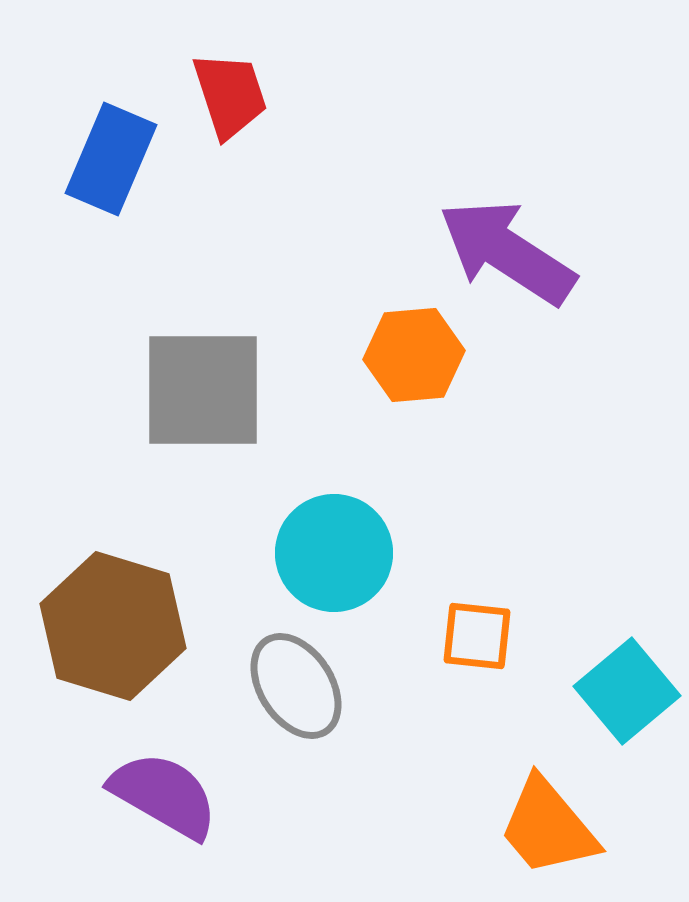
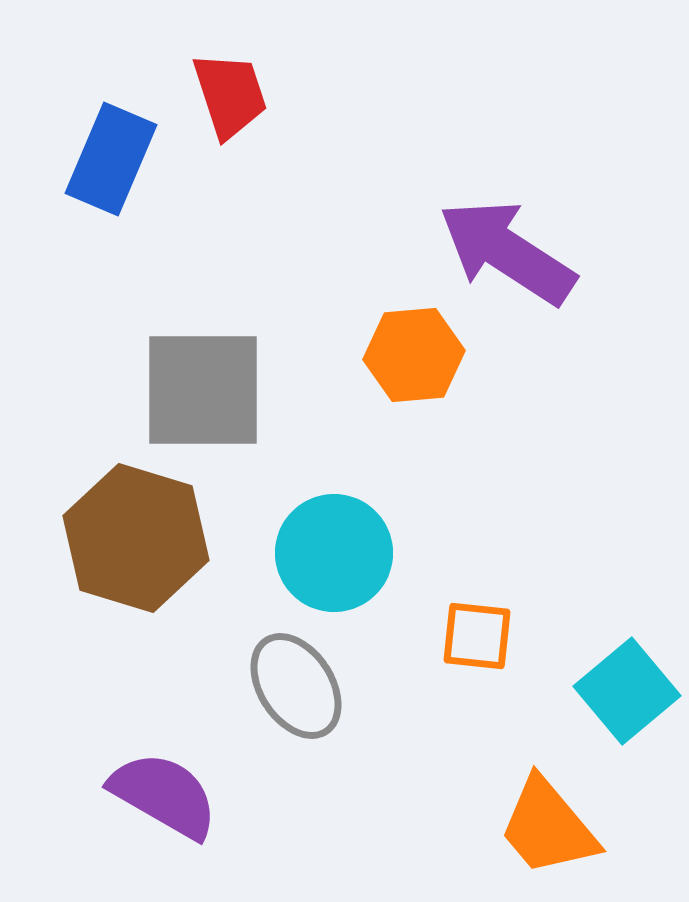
brown hexagon: moved 23 px right, 88 px up
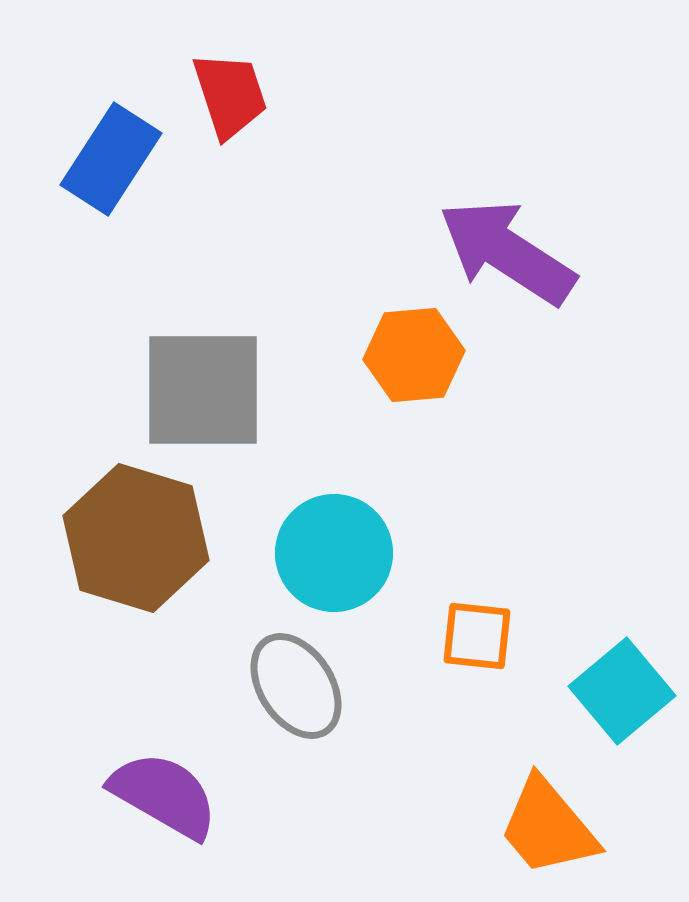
blue rectangle: rotated 10 degrees clockwise
cyan square: moved 5 px left
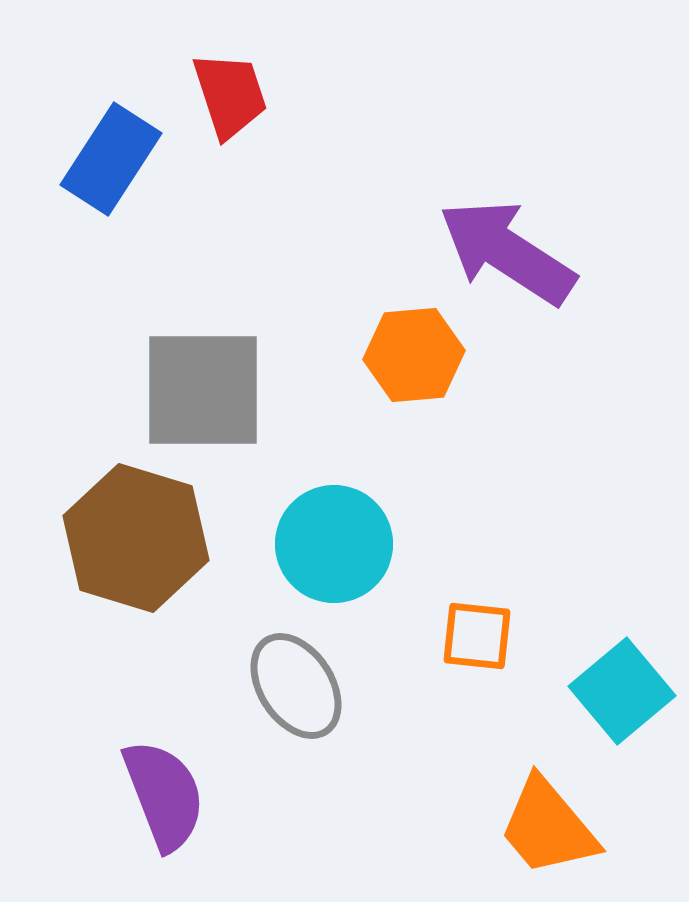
cyan circle: moved 9 px up
purple semicircle: rotated 39 degrees clockwise
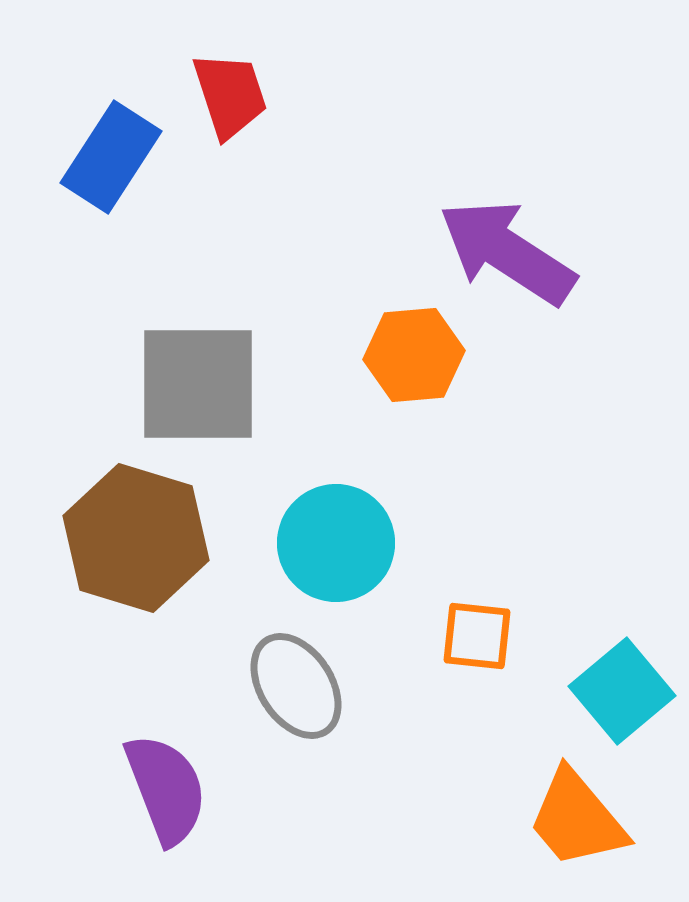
blue rectangle: moved 2 px up
gray square: moved 5 px left, 6 px up
cyan circle: moved 2 px right, 1 px up
purple semicircle: moved 2 px right, 6 px up
orange trapezoid: moved 29 px right, 8 px up
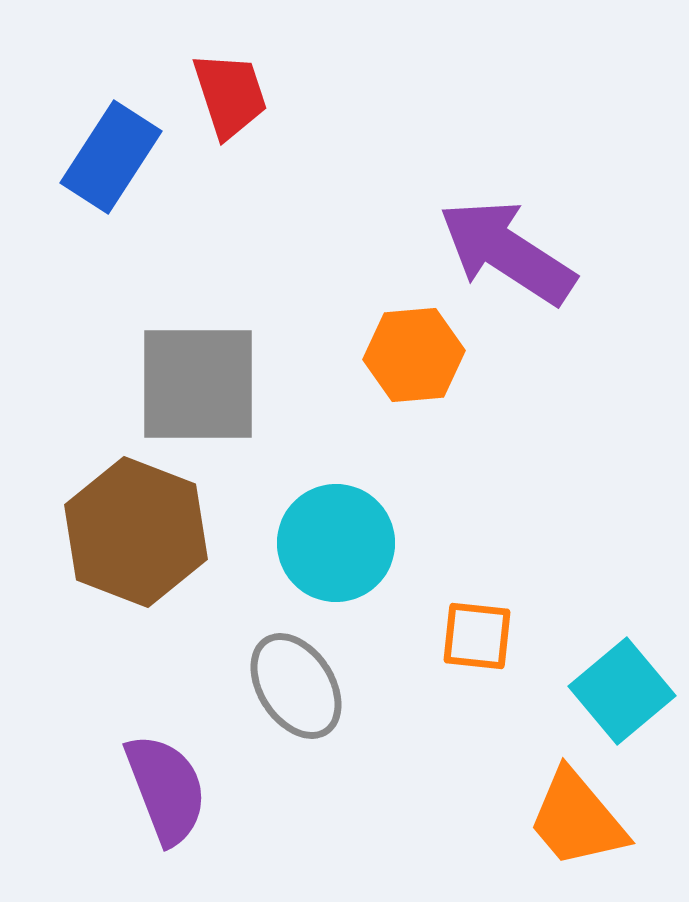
brown hexagon: moved 6 px up; rotated 4 degrees clockwise
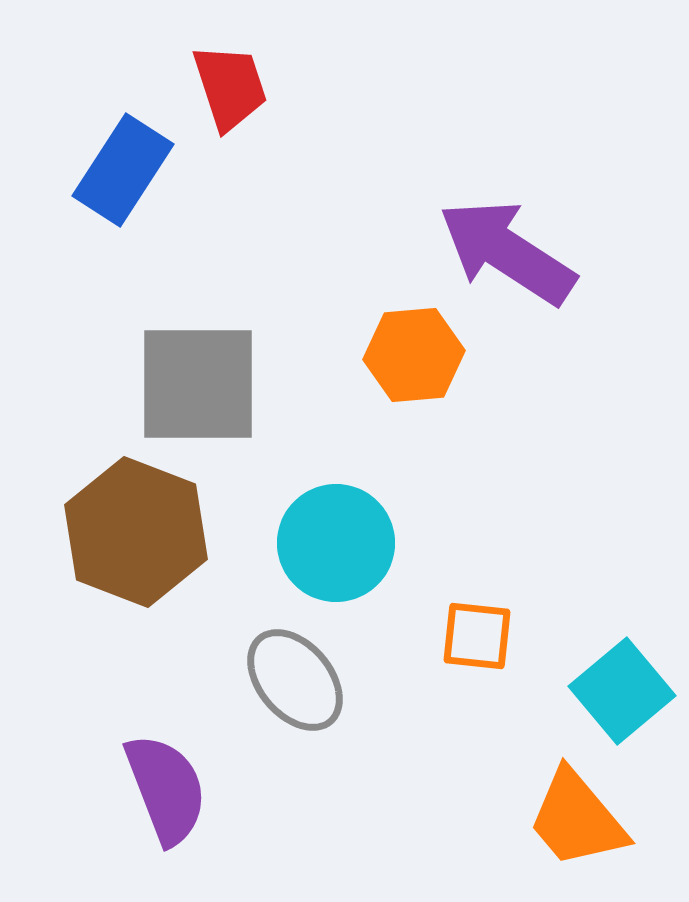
red trapezoid: moved 8 px up
blue rectangle: moved 12 px right, 13 px down
gray ellipse: moved 1 px left, 6 px up; rotated 7 degrees counterclockwise
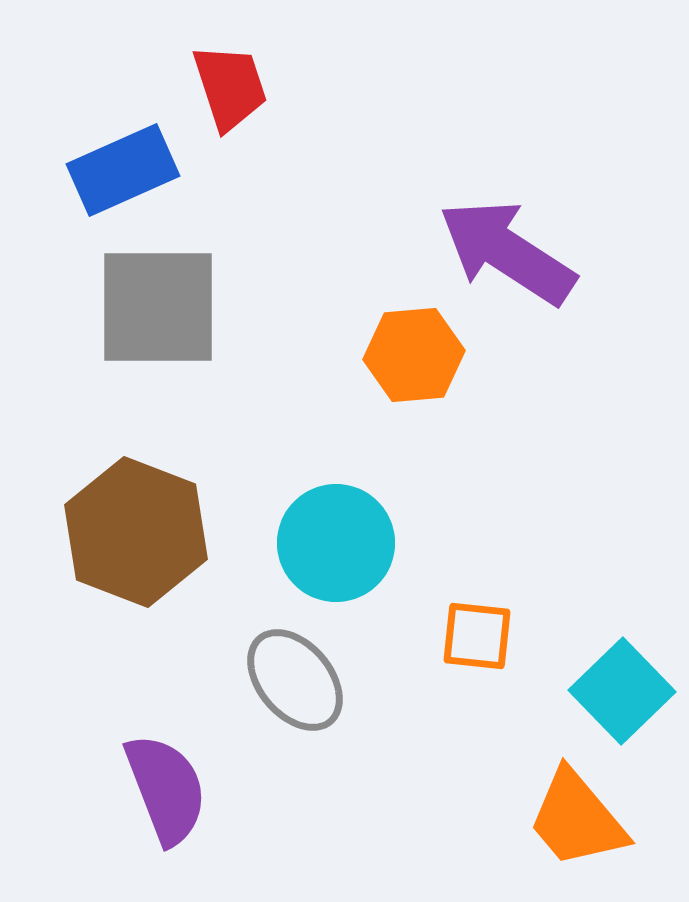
blue rectangle: rotated 33 degrees clockwise
gray square: moved 40 px left, 77 px up
cyan square: rotated 4 degrees counterclockwise
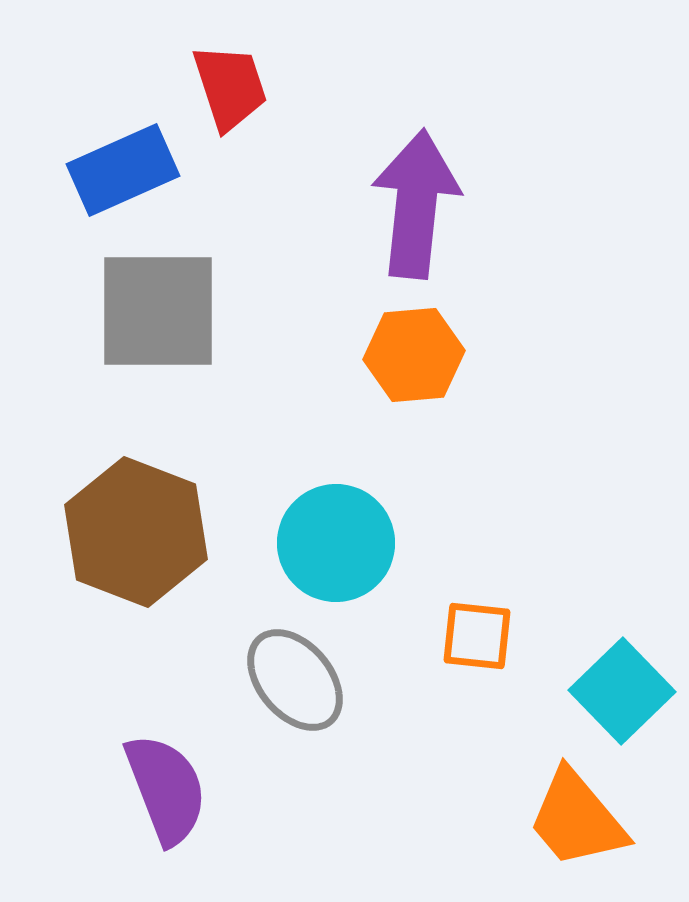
purple arrow: moved 91 px left, 48 px up; rotated 63 degrees clockwise
gray square: moved 4 px down
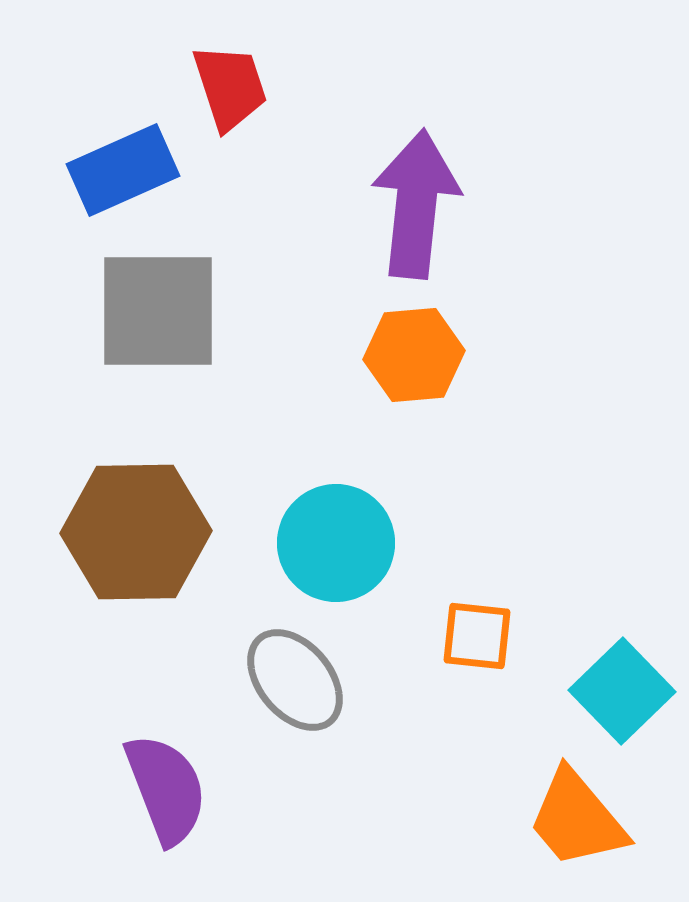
brown hexagon: rotated 22 degrees counterclockwise
